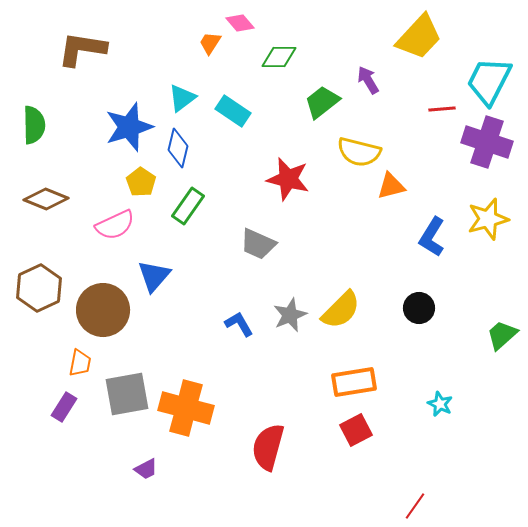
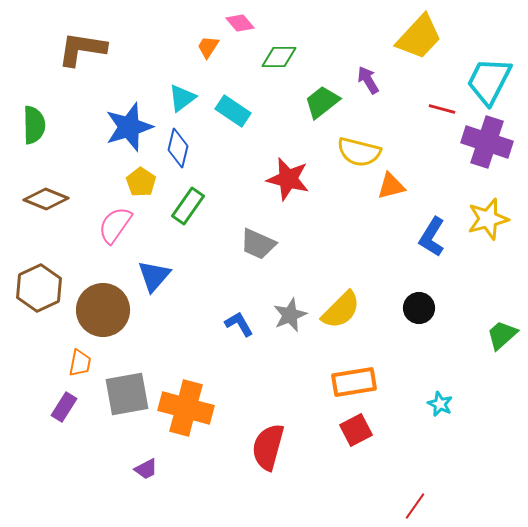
orange trapezoid at (210, 43): moved 2 px left, 4 px down
red line at (442, 109): rotated 20 degrees clockwise
pink semicircle at (115, 225): rotated 150 degrees clockwise
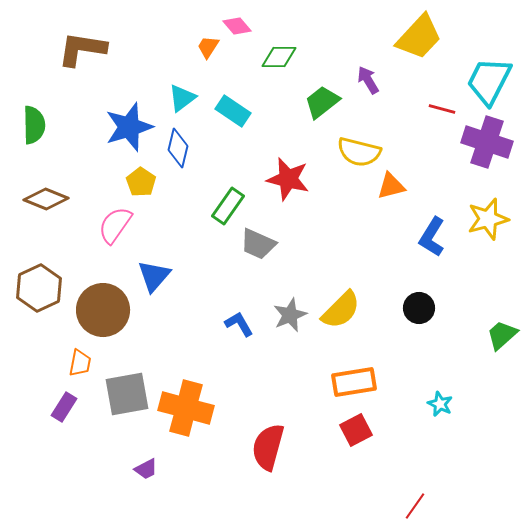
pink diamond at (240, 23): moved 3 px left, 3 px down
green rectangle at (188, 206): moved 40 px right
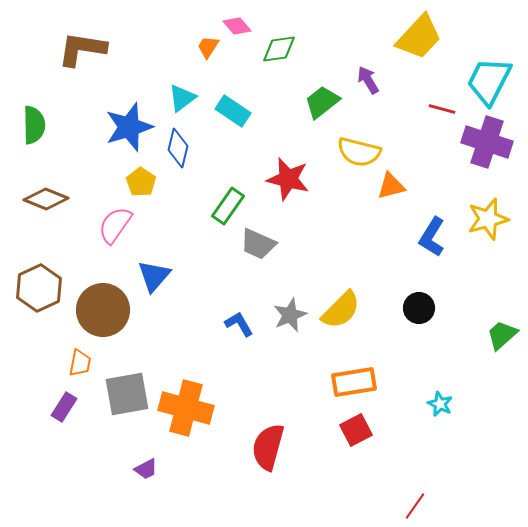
green diamond at (279, 57): moved 8 px up; rotated 9 degrees counterclockwise
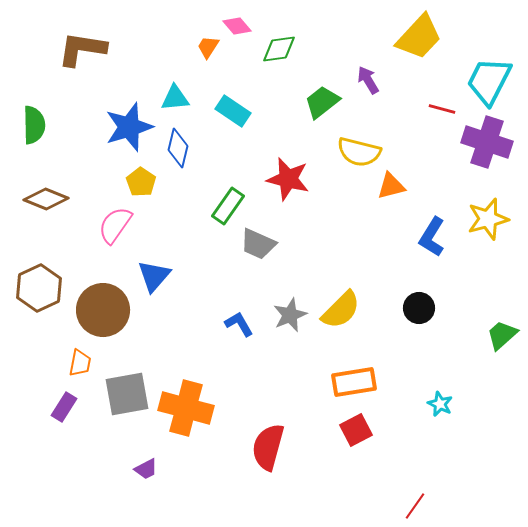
cyan triangle at (182, 98): moved 7 px left; rotated 32 degrees clockwise
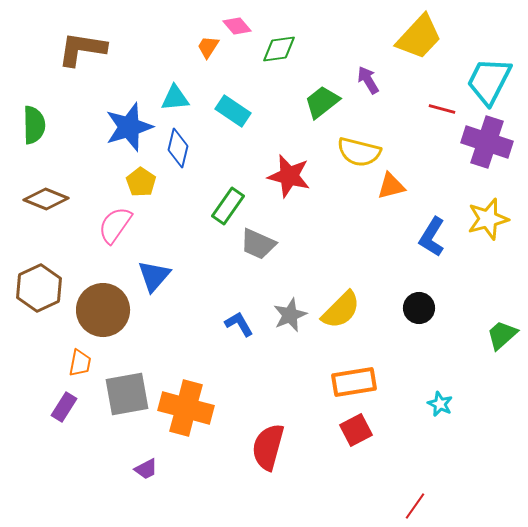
red star at (288, 179): moved 1 px right, 3 px up
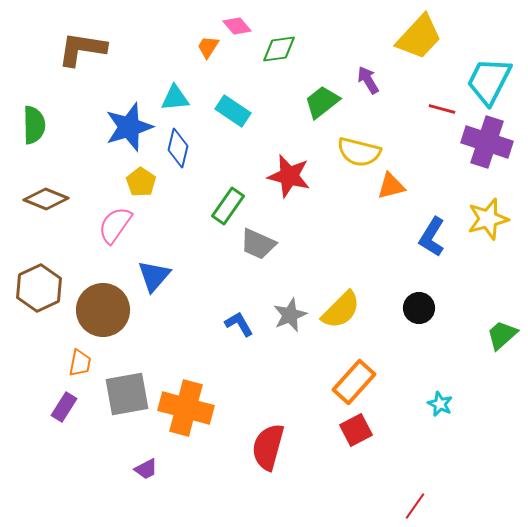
orange rectangle at (354, 382): rotated 39 degrees counterclockwise
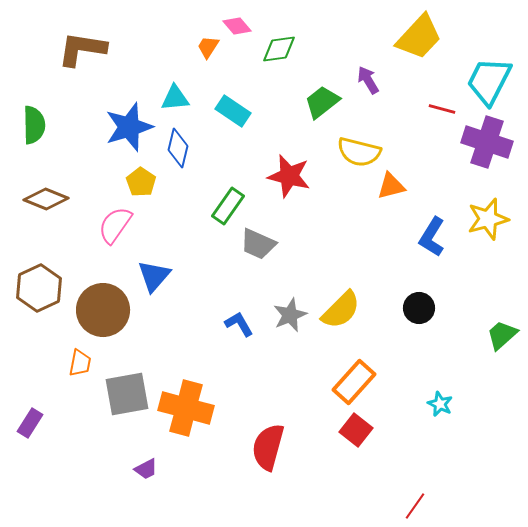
purple rectangle at (64, 407): moved 34 px left, 16 px down
red square at (356, 430): rotated 24 degrees counterclockwise
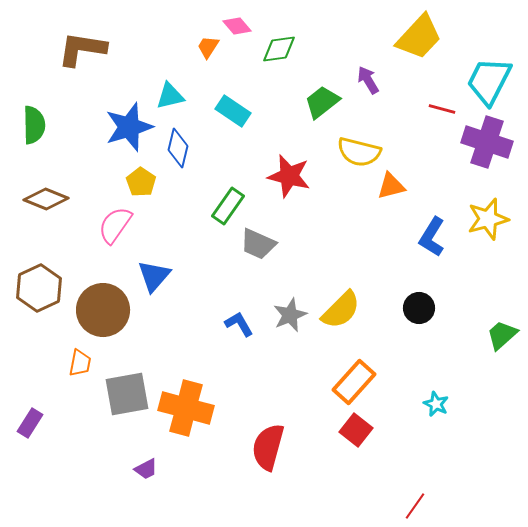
cyan triangle at (175, 98): moved 5 px left, 2 px up; rotated 8 degrees counterclockwise
cyan star at (440, 404): moved 4 px left
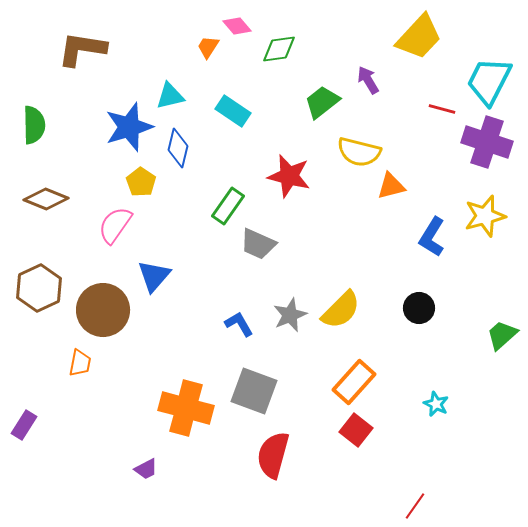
yellow star at (488, 219): moved 3 px left, 3 px up
gray square at (127, 394): moved 127 px right, 3 px up; rotated 30 degrees clockwise
purple rectangle at (30, 423): moved 6 px left, 2 px down
red semicircle at (268, 447): moved 5 px right, 8 px down
